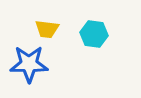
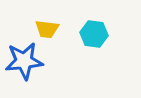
blue star: moved 5 px left, 3 px up; rotated 6 degrees counterclockwise
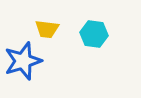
blue star: moved 1 px left; rotated 12 degrees counterclockwise
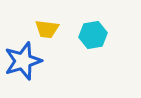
cyan hexagon: moved 1 px left, 1 px down; rotated 16 degrees counterclockwise
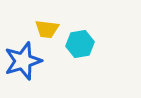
cyan hexagon: moved 13 px left, 9 px down
